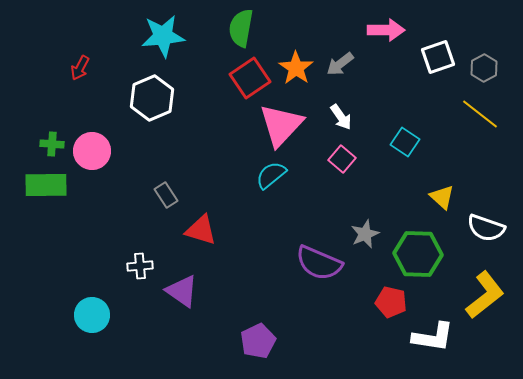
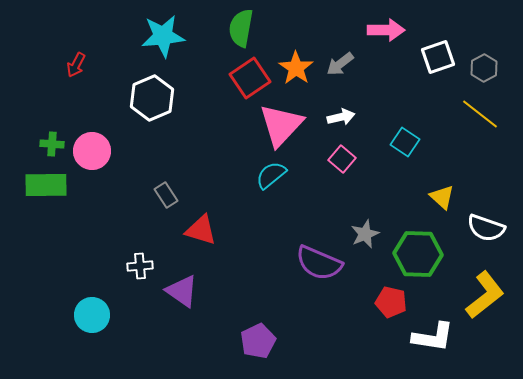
red arrow: moved 4 px left, 3 px up
white arrow: rotated 68 degrees counterclockwise
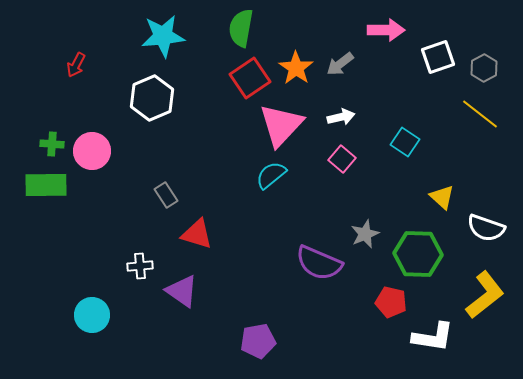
red triangle: moved 4 px left, 4 px down
purple pentagon: rotated 16 degrees clockwise
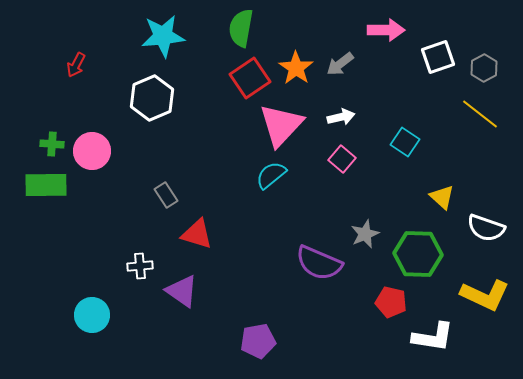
yellow L-shape: rotated 63 degrees clockwise
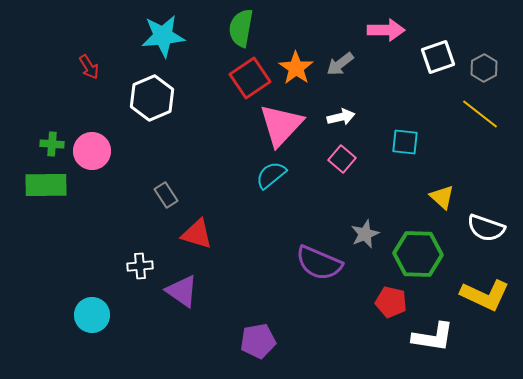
red arrow: moved 13 px right, 2 px down; rotated 60 degrees counterclockwise
cyan square: rotated 28 degrees counterclockwise
